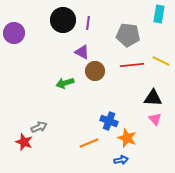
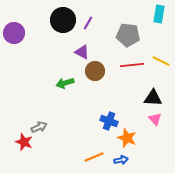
purple line: rotated 24 degrees clockwise
orange line: moved 5 px right, 14 px down
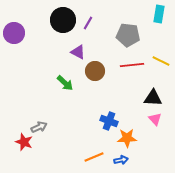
purple triangle: moved 4 px left
green arrow: rotated 120 degrees counterclockwise
orange star: rotated 24 degrees counterclockwise
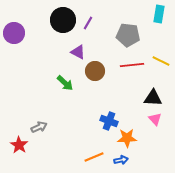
red star: moved 5 px left, 3 px down; rotated 12 degrees clockwise
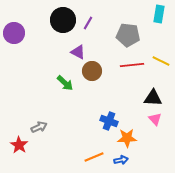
brown circle: moved 3 px left
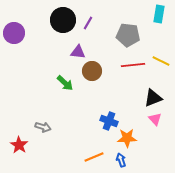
purple triangle: rotated 21 degrees counterclockwise
red line: moved 1 px right
black triangle: rotated 24 degrees counterclockwise
gray arrow: moved 4 px right; rotated 42 degrees clockwise
blue arrow: rotated 96 degrees counterclockwise
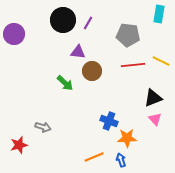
purple circle: moved 1 px down
red star: rotated 24 degrees clockwise
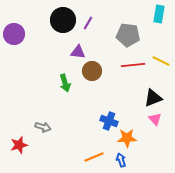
green arrow: rotated 30 degrees clockwise
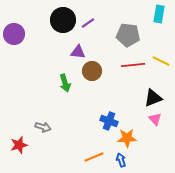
purple line: rotated 24 degrees clockwise
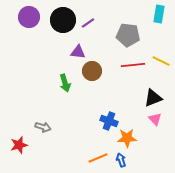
purple circle: moved 15 px right, 17 px up
orange line: moved 4 px right, 1 px down
